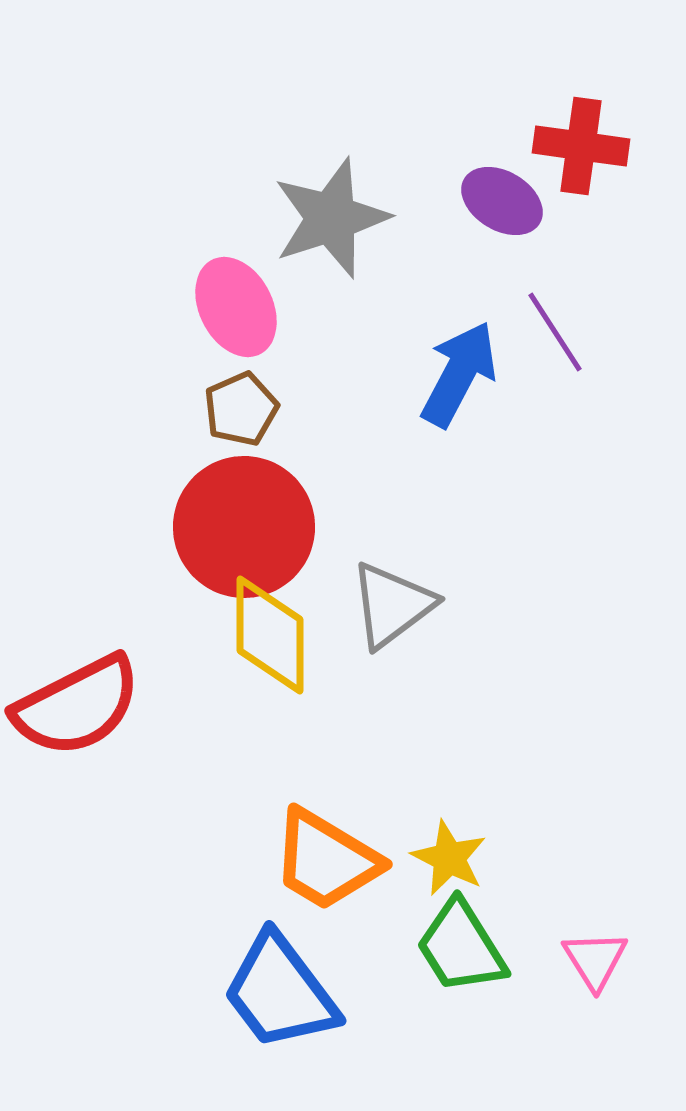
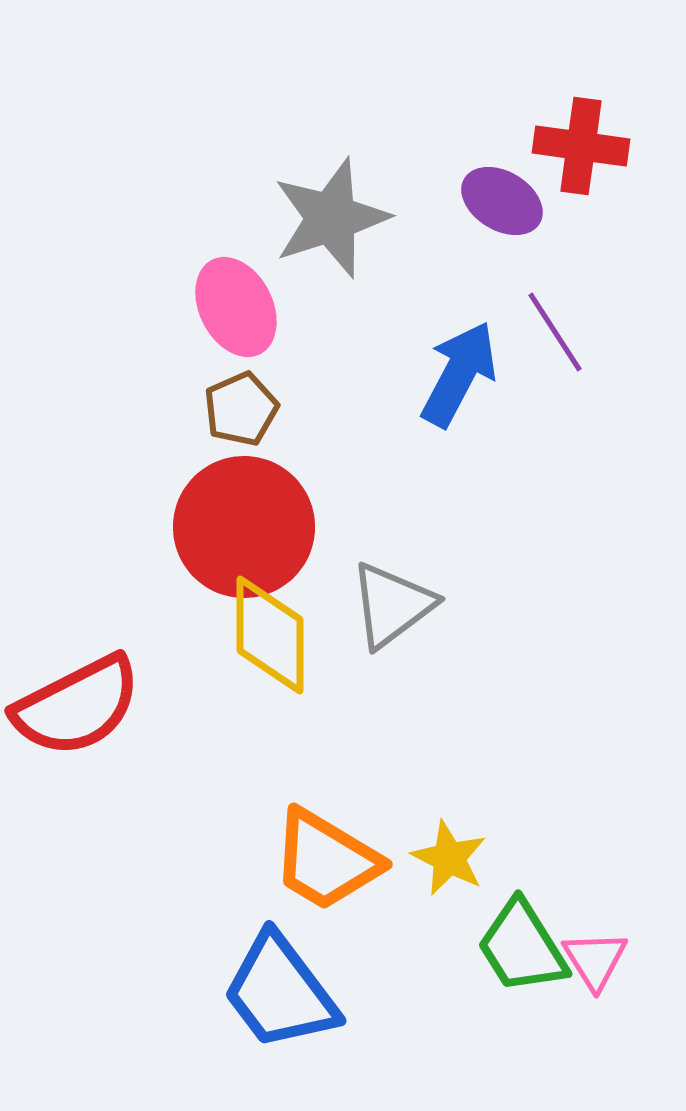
green trapezoid: moved 61 px right
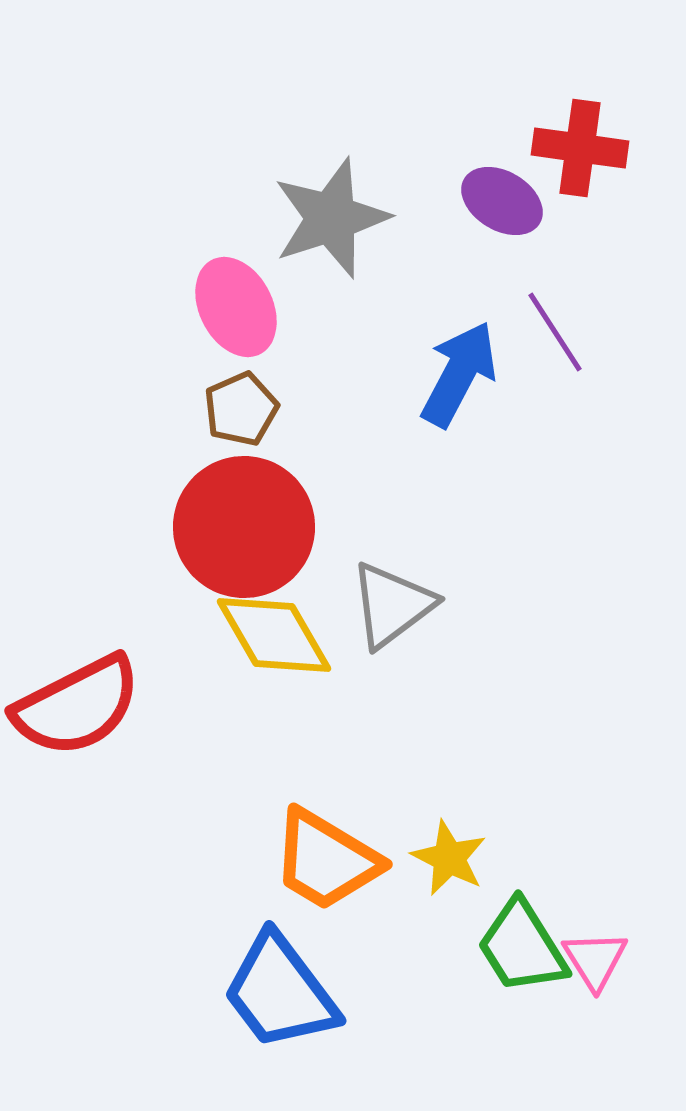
red cross: moved 1 px left, 2 px down
yellow diamond: moved 4 px right; rotated 30 degrees counterclockwise
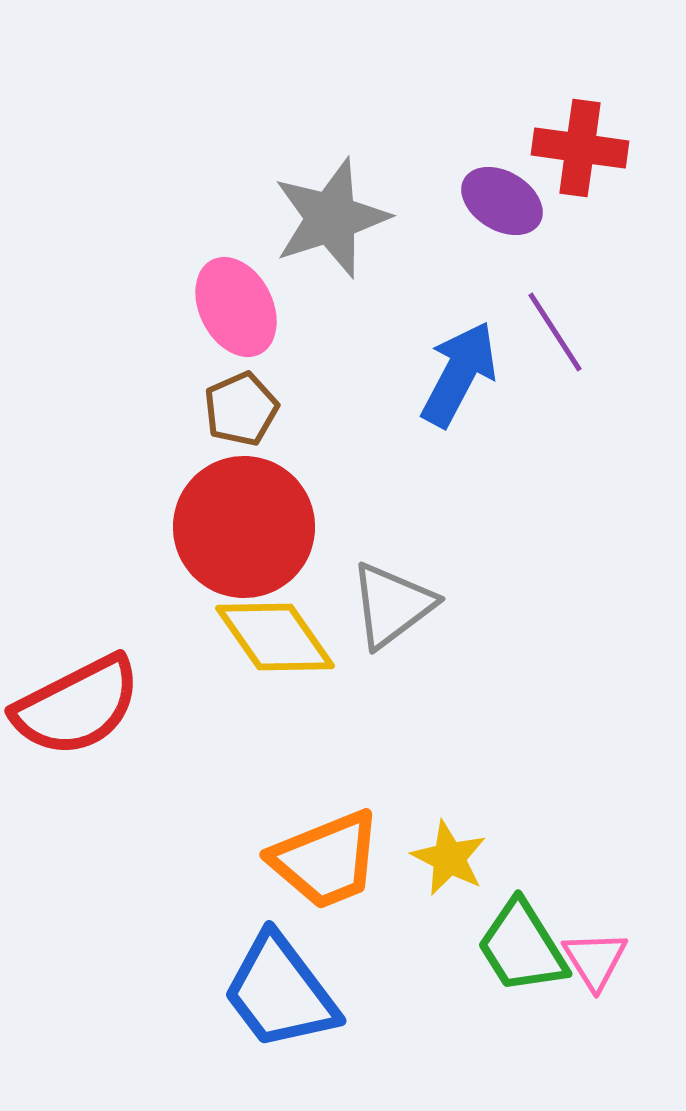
yellow diamond: moved 1 px right, 2 px down; rotated 5 degrees counterclockwise
orange trapezoid: rotated 53 degrees counterclockwise
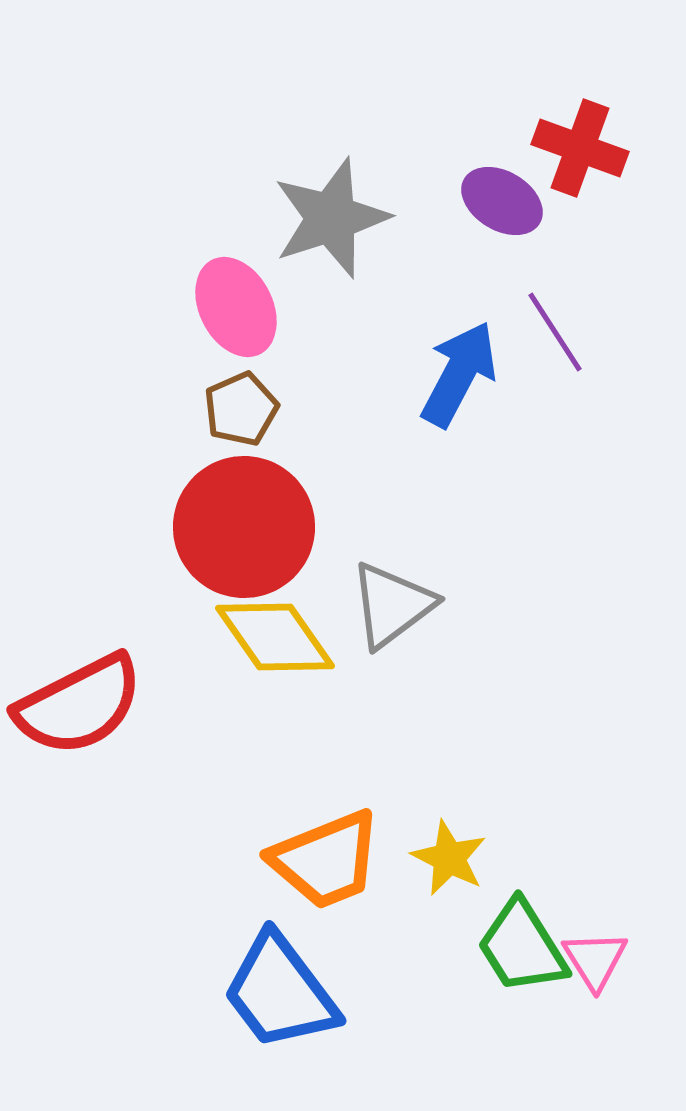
red cross: rotated 12 degrees clockwise
red semicircle: moved 2 px right, 1 px up
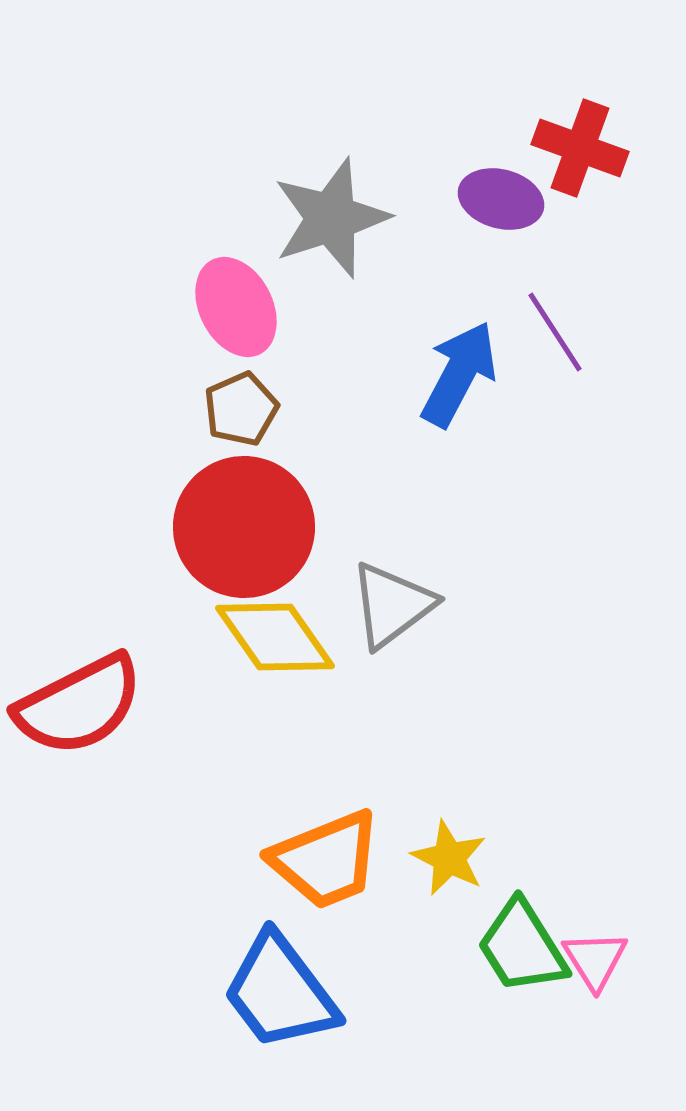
purple ellipse: moved 1 px left, 2 px up; rotated 16 degrees counterclockwise
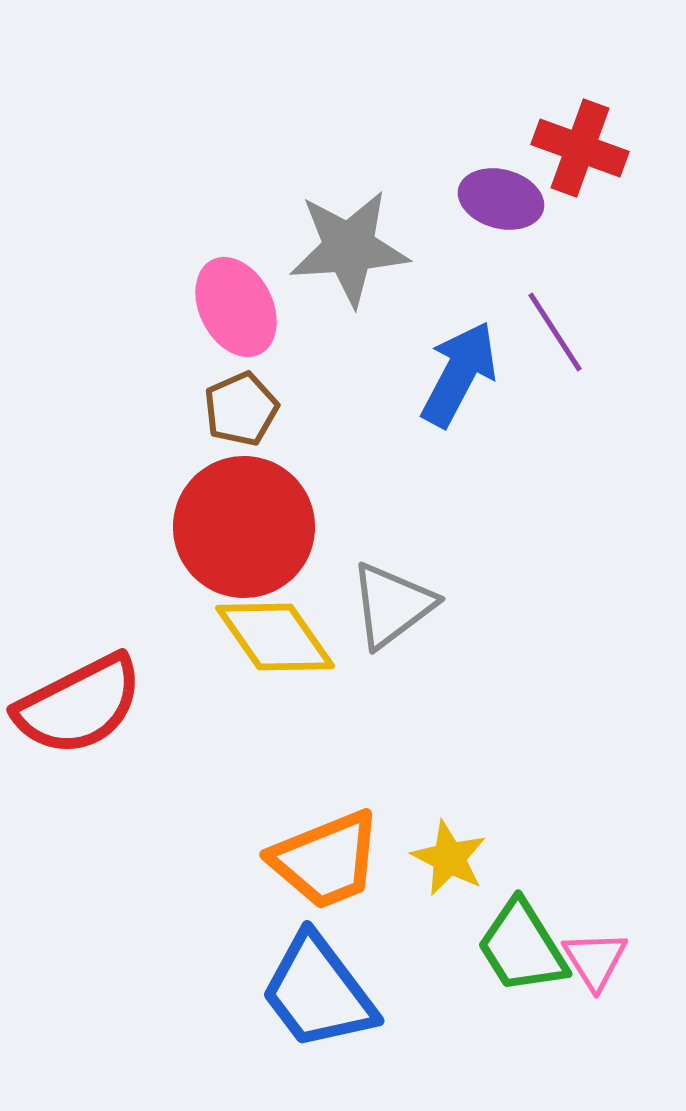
gray star: moved 18 px right, 30 px down; rotated 14 degrees clockwise
blue trapezoid: moved 38 px right
